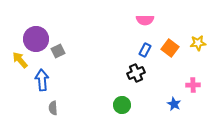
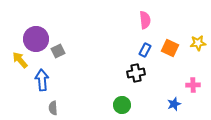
pink semicircle: rotated 96 degrees counterclockwise
orange square: rotated 12 degrees counterclockwise
black cross: rotated 12 degrees clockwise
blue star: rotated 24 degrees clockwise
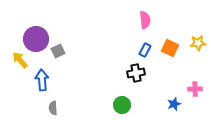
pink cross: moved 2 px right, 4 px down
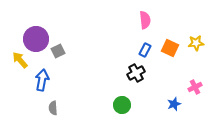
yellow star: moved 2 px left
black cross: rotated 18 degrees counterclockwise
blue arrow: rotated 15 degrees clockwise
pink cross: moved 2 px up; rotated 24 degrees counterclockwise
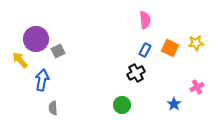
pink cross: moved 2 px right
blue star: rotated 16 degrees counterclockwise
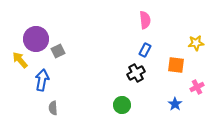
orange square: moved 6 px right, 17 px down; rotated 18 degrees counterclockwise
blue star: moved 1 px right
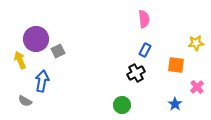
pink semicircle: moved 1 px left, 1 px up
yellow arrow: rotated 18 degrees clockwise
blue arrow: moved 1 px down
pink cross: rotated 16 degrees counterclockwise
gray semicircle: moved 28 px left, 7 px up; rotated 56 degrees counterclockwise
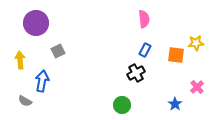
purple circle: moved 16 px up
yellow arrow: rotated 18 degrees clockwise
orange square: moved 10 px up
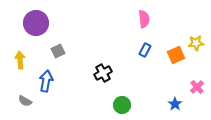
orange square: rotated 30 degrees counterclockwise
black cross: moved 33 px left
blue arrow: moved 4 px right
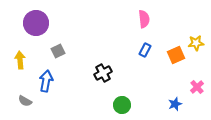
blue star: rotated 16 degrees clockwise
